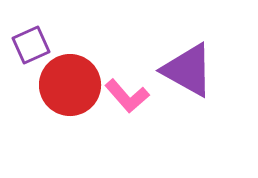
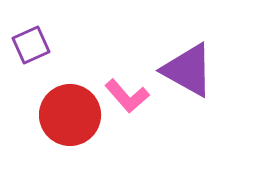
red circle: moved 30 px down
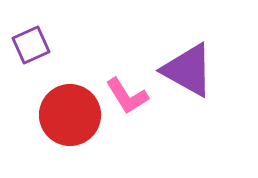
pink L-shape: rotated 9 degrees clockwise
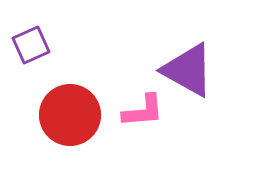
pink L-shape: moved 16 px right, 15 px down; rotated 63 degrees counterclockwise
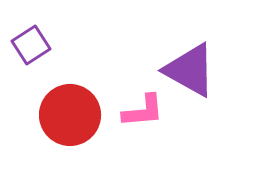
purple square: rotated 9 degrees counterclockwise
purple triangle: moved 2 px right
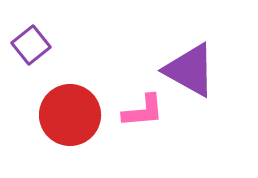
purple square: rotated 6 degrees counterclockwise
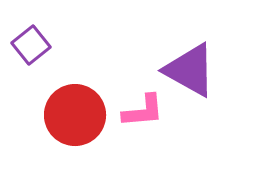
red circle: moved 5 px right
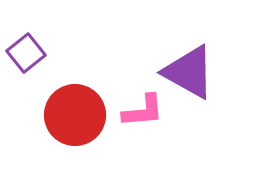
purple square: moved 5 px left, 8 px down
purple triangle: moved 1 px left, 2 px down
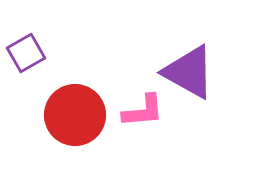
purple square: rotated 9 degrees clockwise
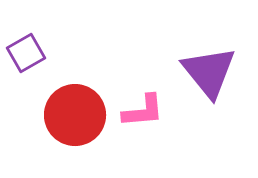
purple triangle: moved 20 px right; rotated 22 degrees clockwise
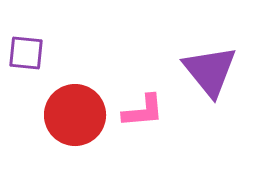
purple square: rotated 36 degrees clockwise
purple triangle: moved 1 px right, 1 px up
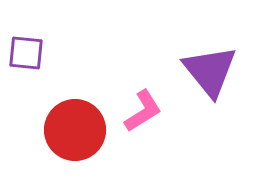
pink L-shape: rotated 27 degrees counterclockwise
red circle: moved 15 px down
